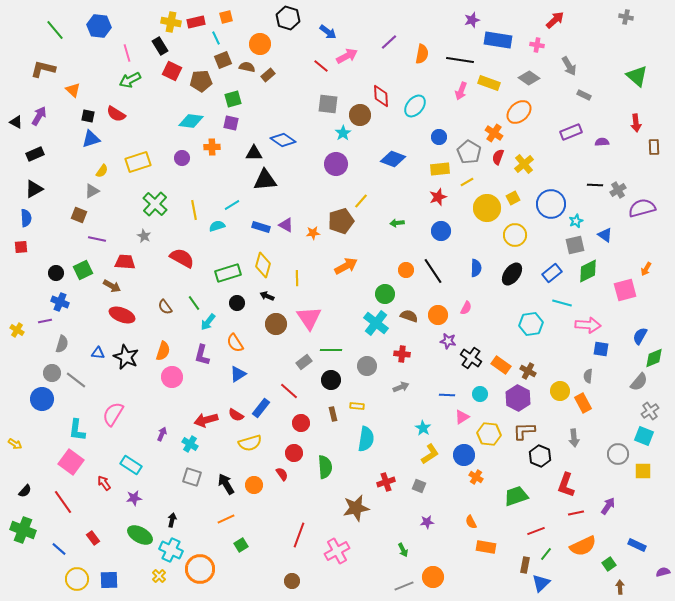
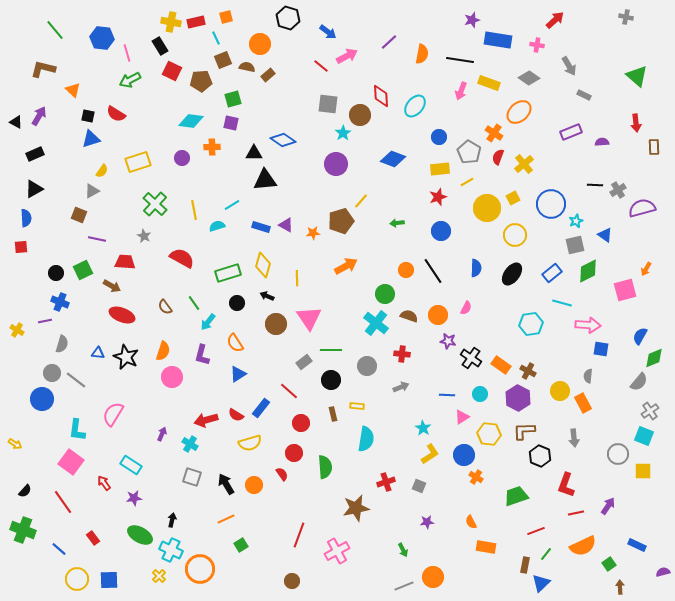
blue hexagon at (99, 26): moved 3 px right, 12 px down
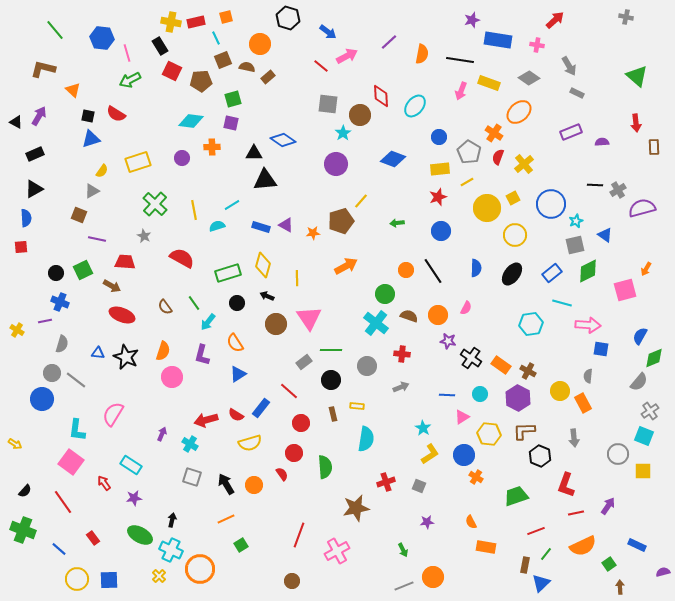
brown rectangle at (268, 75): moved 2 px down
gray rectangle at (584, 95): moved 7 px left, 2 px up
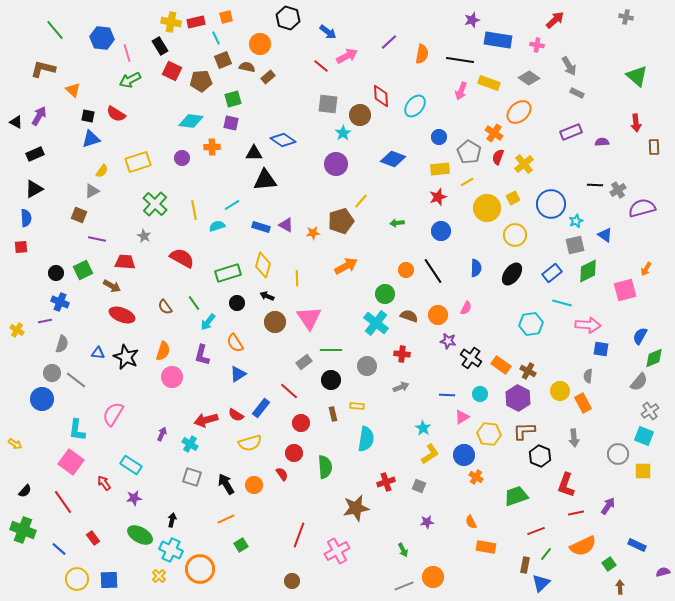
brown circle at (276, 324): moved 1 px left, 2 px up
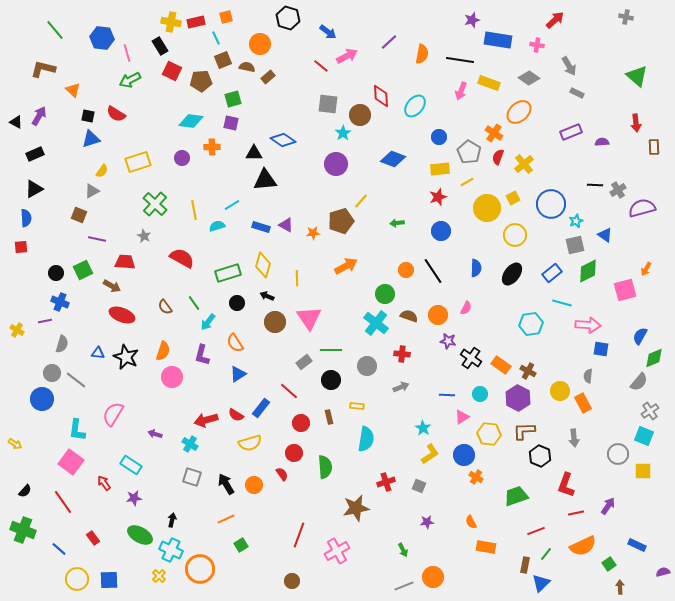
brown rectangle at (333, 414): moved 4 px left, 3 px down
purple arrow at (162, 434): moved 7 px left; rotated 96 degrees counterclockwise
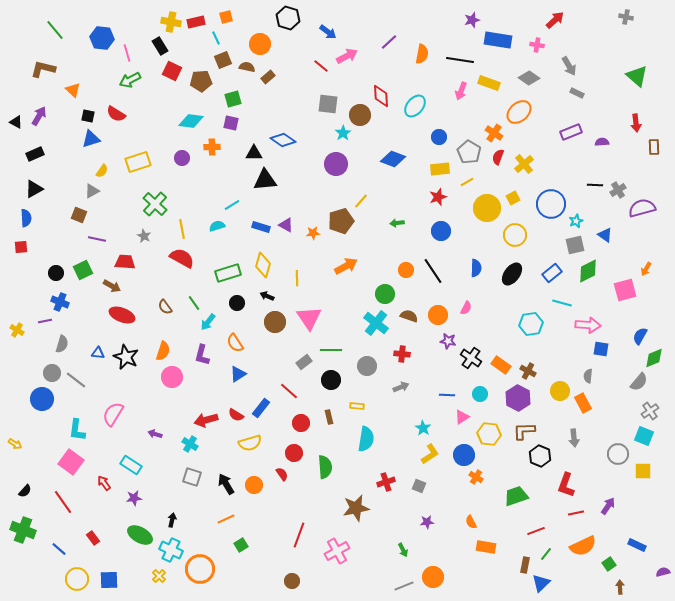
yellow line at (194, 210): moved 12 px left, 19 px down
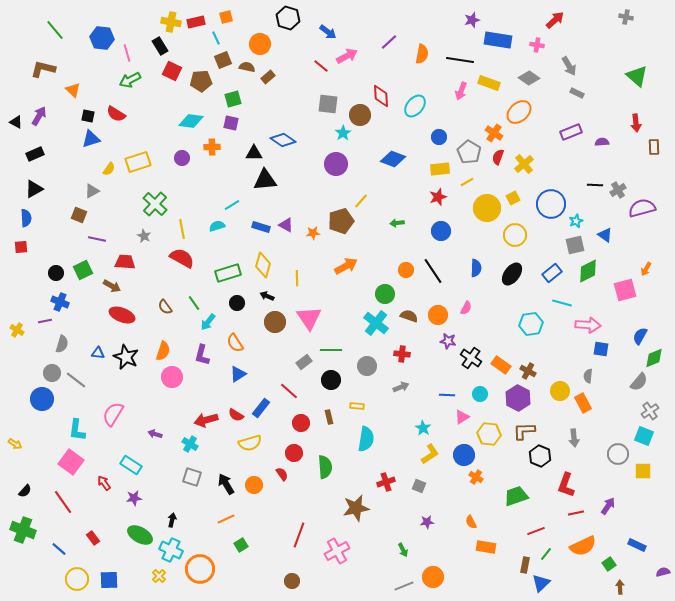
yellow semicircle at (102, 171): moved 7 px right, 2 px up
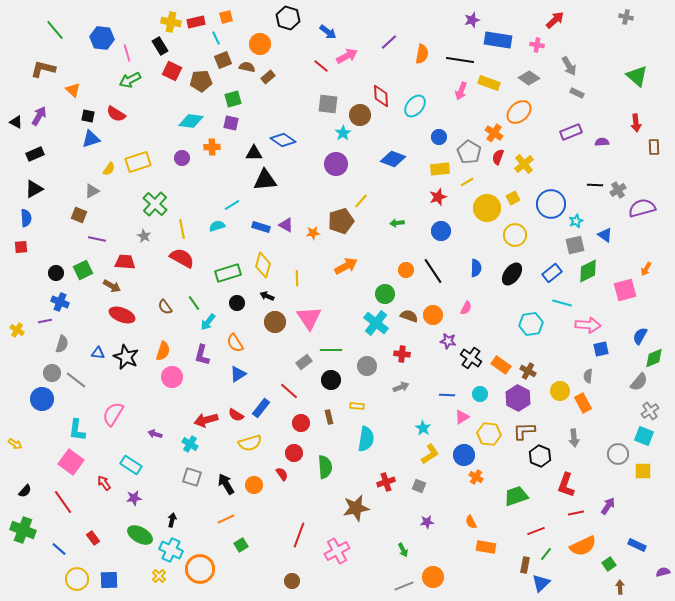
orange circle at (438, 315): moved 5 px left
blue square at (601, 349): rotated 21 degrees counterclockwise
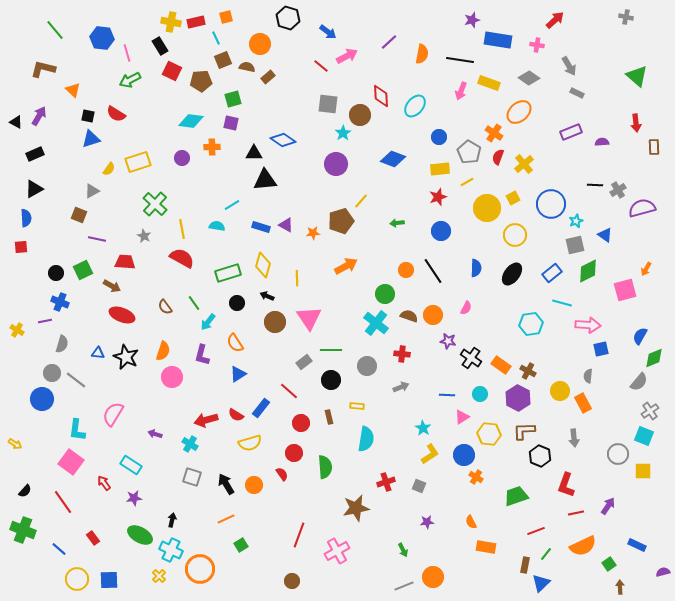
cyan semicircle at (217, 226): rotated 28 degrees clockwise
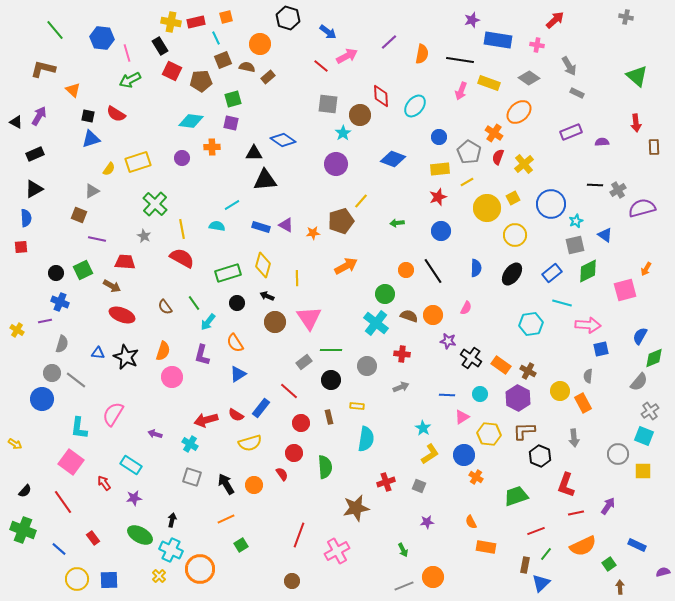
cyan L-shape at (77, 430): moved 2 px right, 2 px up
